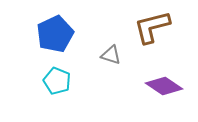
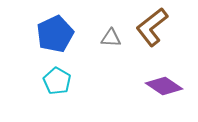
brown L-shape: rotated 24 degrees counterclockwise
gray triangle: moved 17 px up; rotated 15 degrees counterclockwise
cyan pentagon: rotated 8 degrees clockwise
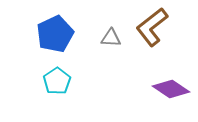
cyan pentagon: rotated 8 degrees clockwise
purple diamond: moved 7 px right, 3 px down
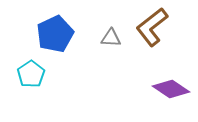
cyan pentagon: moved 26 px left, 7 px up
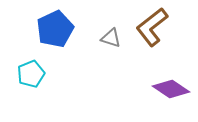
blue pentagon: moved 5 px up
gray triangle: rotated 15 degrees clockwise
cyan pentagon: rotated 12 degrees clockwise
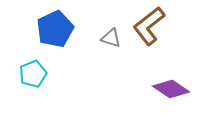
brown L-shape: moved 3 px left, 1 px up
cyan pentagon: moved 2 px right
